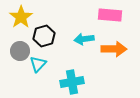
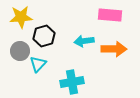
yellow star: rotated 30 degrees clockwise
cyan arrow: moved 2 px down
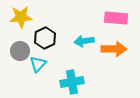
pink rectangle: moved 6 px right, 3 px down
black hexagon: moved 1 px right, 2 px down; rotated 10 degrees counterclockwise
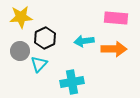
cyan triangle: moved 1 px right
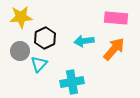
orange arrow: rotated 50 degrees counterclockwise
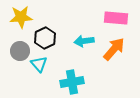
cyan triangle: rotated 24 degrees counterclockwise
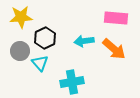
orange arrow: rotated 90 degrees clockwise
cyan triangle: moved 1 px right, 1 px up
